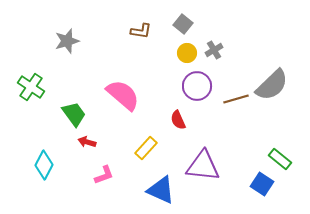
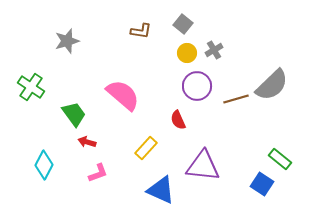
pink L-shape: moved 6 px left, 2 px up
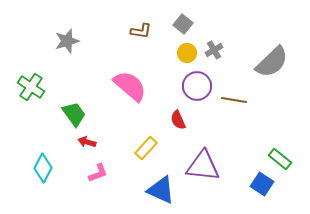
gray semicircle: moved 23 px up
pink semicircle: moved 7 px right, 9 px up
brown line: moved 2 px left, 1 px down; rotated 25 degrees clockwise
cyan diamond: moved 1 px left, 3 px down
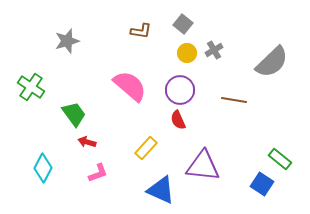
purple circle: moved 17 px left, 4 px down
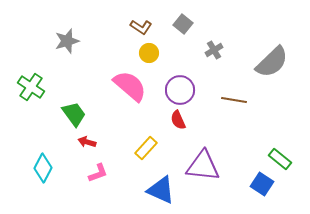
brown L-shape: moved 4 px up; rotated 25 degrees clockwise
yellow circle: moved 38 px left
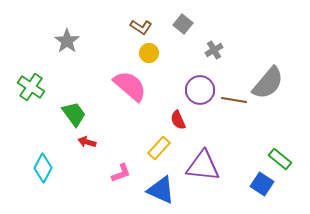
gray star: rotated 20 degrees counterclockwise
gray semicircle: moved 4 px left, 21 px down; rotated 6 degrees counterclockwise
purple circle: moved 20 px right
yellow rectangle: moved 13 px right
pink L-shape: moved 23 px right
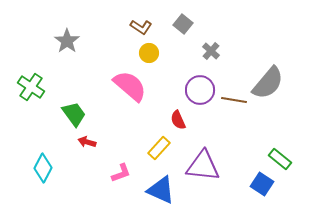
gray cross: moved 3 px left, 1 px down; rotated 18 degrees counterclockwise
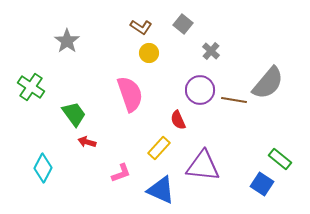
pink semicircle: moved 8 px down; rotated 30 degrees clockwise
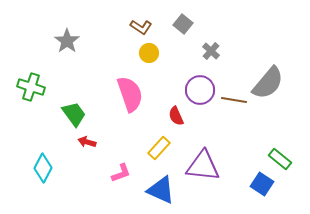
green cross: rotated 16 degrees counterclockwise
red semicircle: moved 2 px left, 4 px up
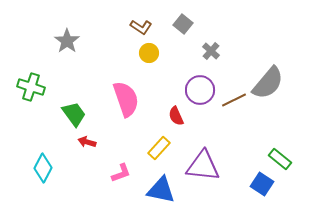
pink semicircle: moved 4 px left, 5 px down
brown line: rotated 35 degrees counterclockwise
blue triangle: rotated 12 degrees counterclockwise
